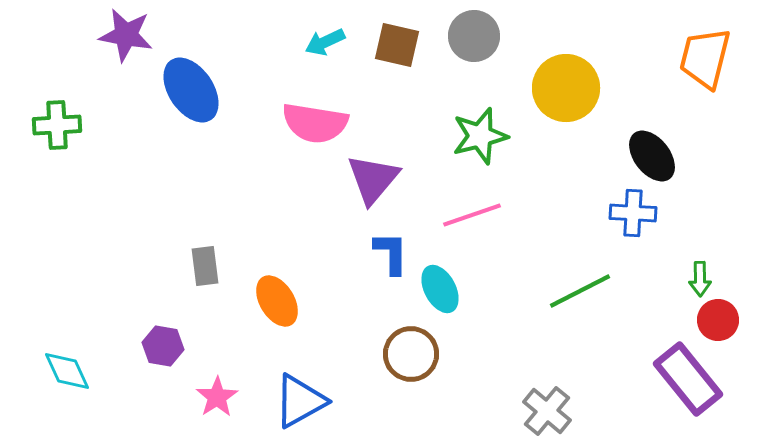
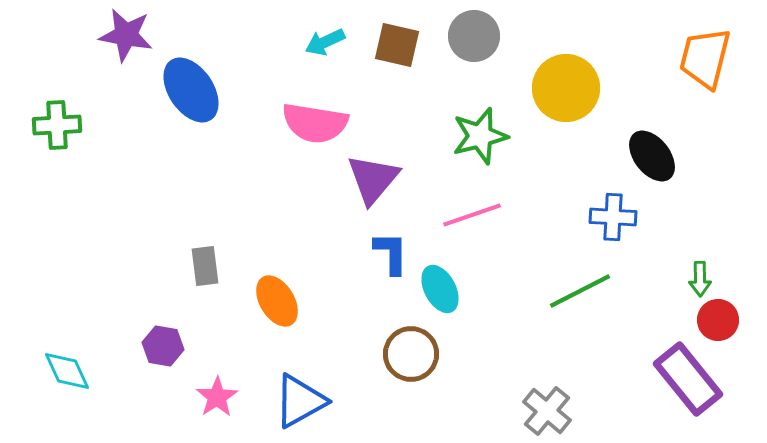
blue cross: moved 20 px left, 4 px down
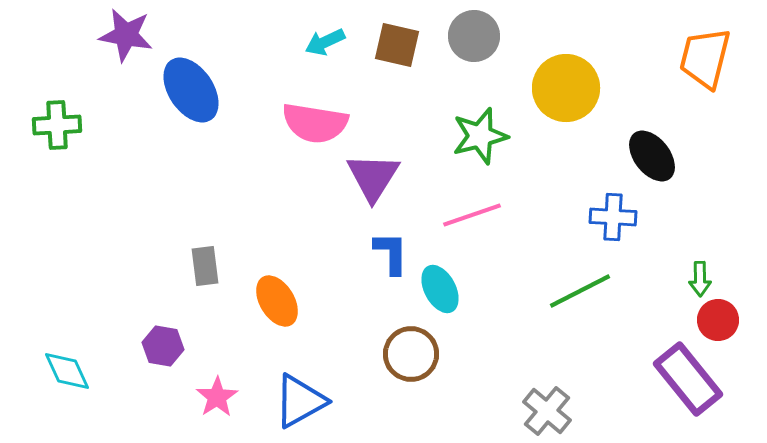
purple triangle: moved 2 px up; rotated 8 degrees counterclockwise
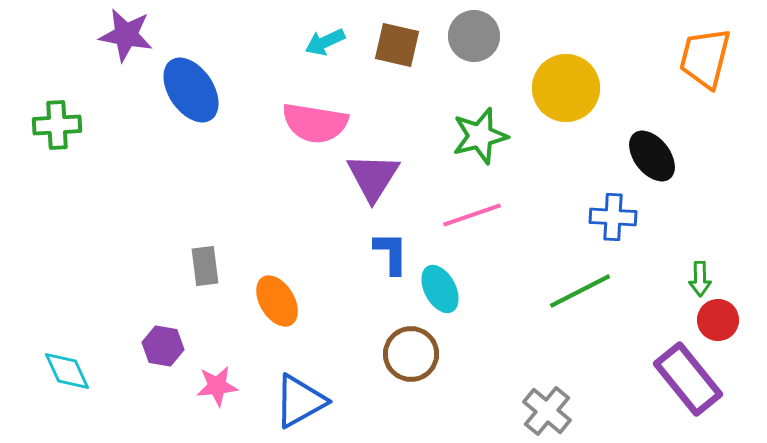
pink star: moved 11 px up; rotated 27 degrees clockwise
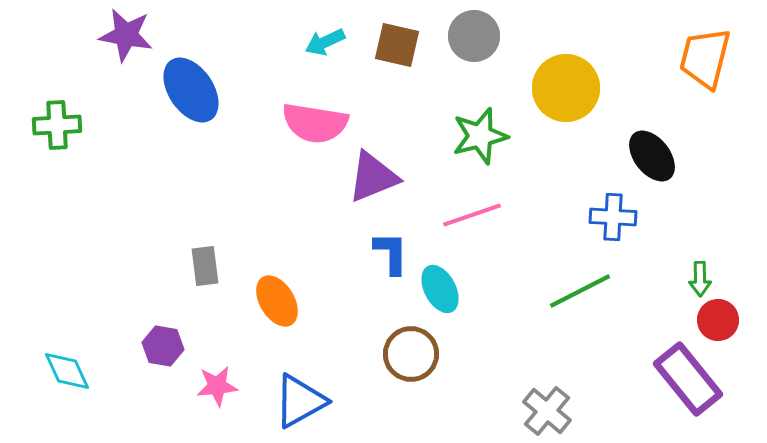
purple triangle: rotated 36 degrees clockwise
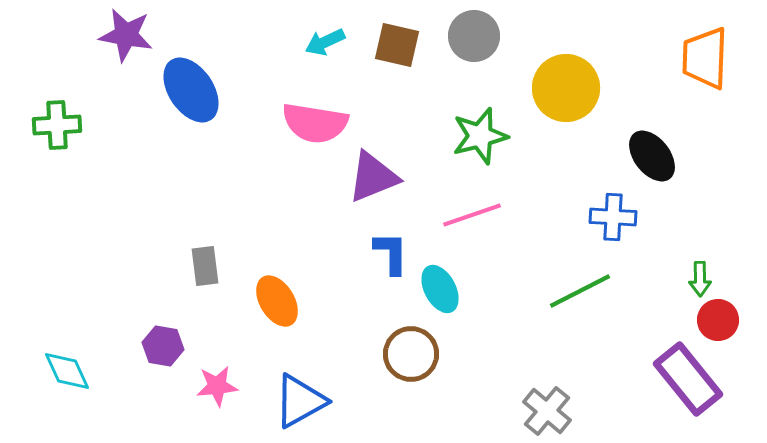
orange trapezoid: rotated 12 degrees counterclockwise
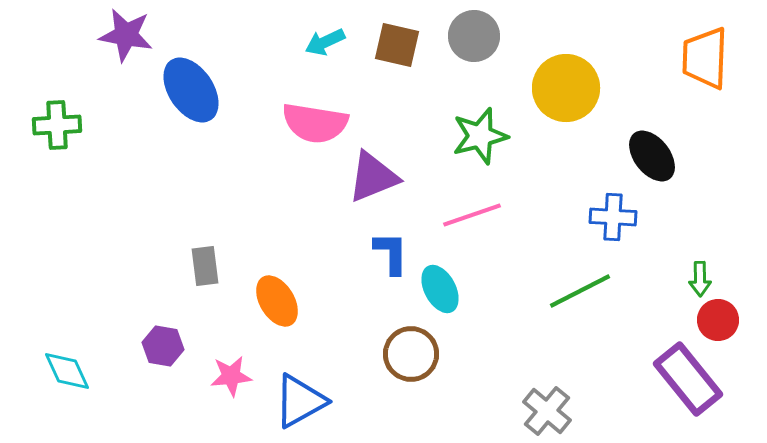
pink star: moved 14 px right, 10 px up
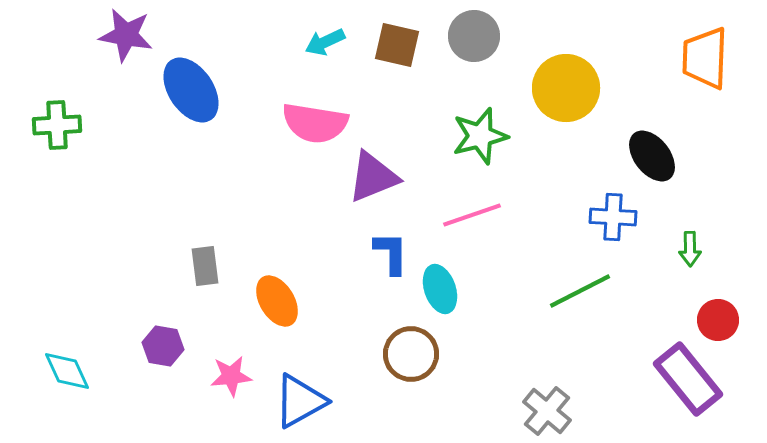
green arrow: moved 10 px left, 30 px up
cyan ellipse: rotated 9 degrees clockwise
